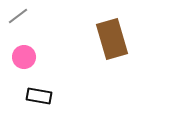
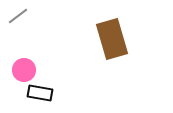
pink circle: moved 13 px down
black rectangle: moved 1 px right, 3 px up
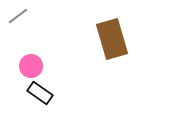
pink circle: moved 7 px right, 4 px up
black rectangle: rotated 25 degrees clockwise
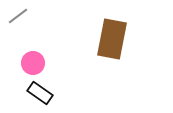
brown rectangle: rotated 27 degrees clockwise
pink circle: moved 2 px right, 3 px up
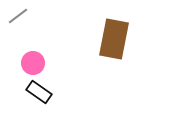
brown rectangle: moved 2 px right
black rectangle: moved 1 px left, 1 px up
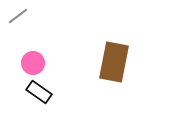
brown rectangle: moved 23 px down
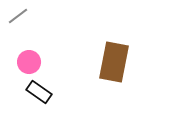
pink circle: moved 4 px left, 1 px up
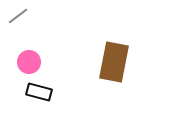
black rectangle: rotated 20 degrees counterclockwise
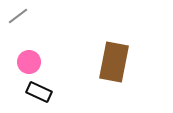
black rectangle: rotated 10 degrees clockwise
